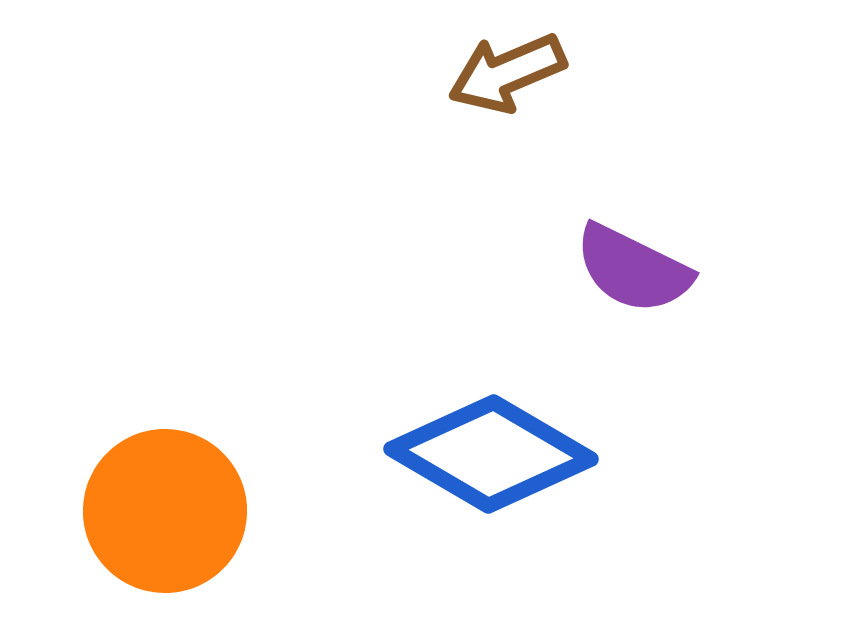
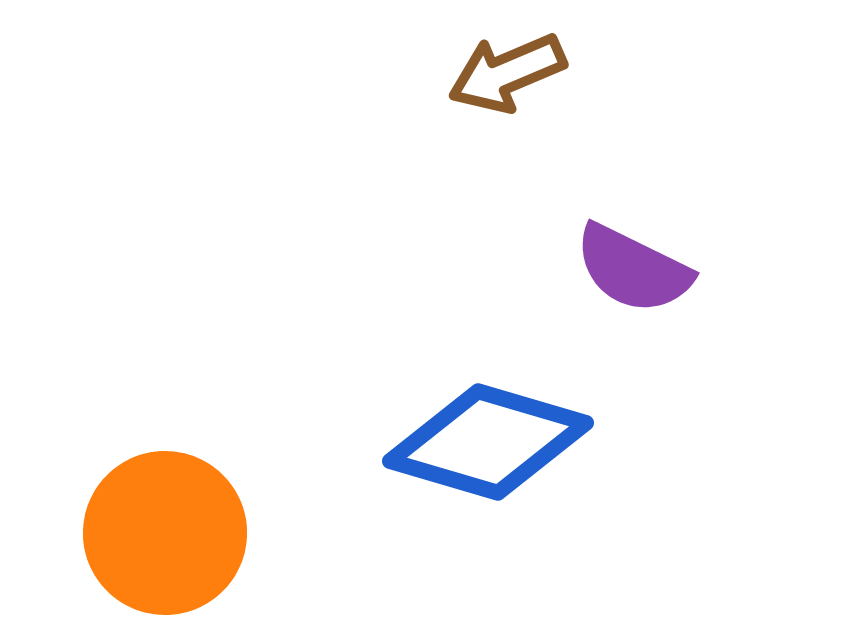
blue diamond: moved 3 px left, 12 px up; rotated 14 degrees counterclockwise
orange circle: moved 22 px down
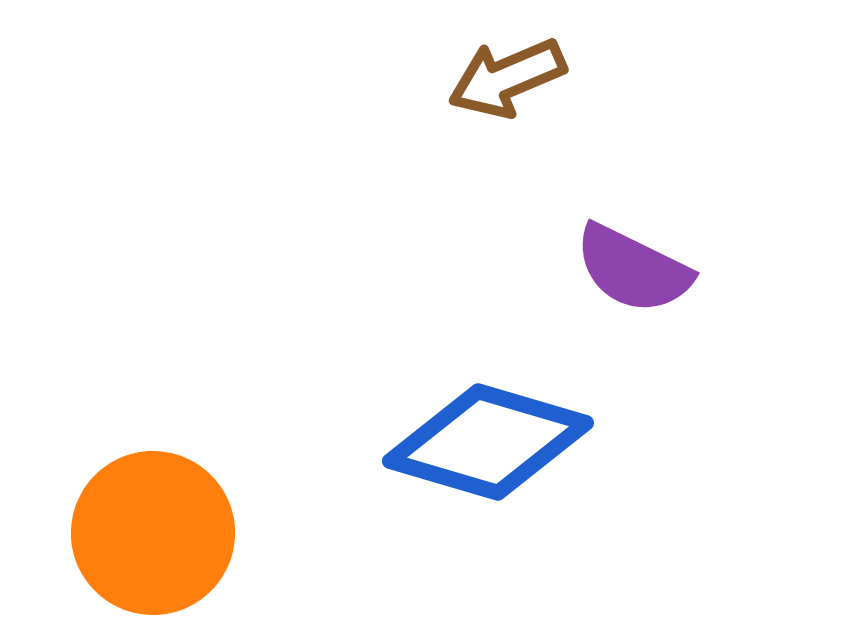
brown arrow: moved 5 px down
orange circle: moved 12 px left
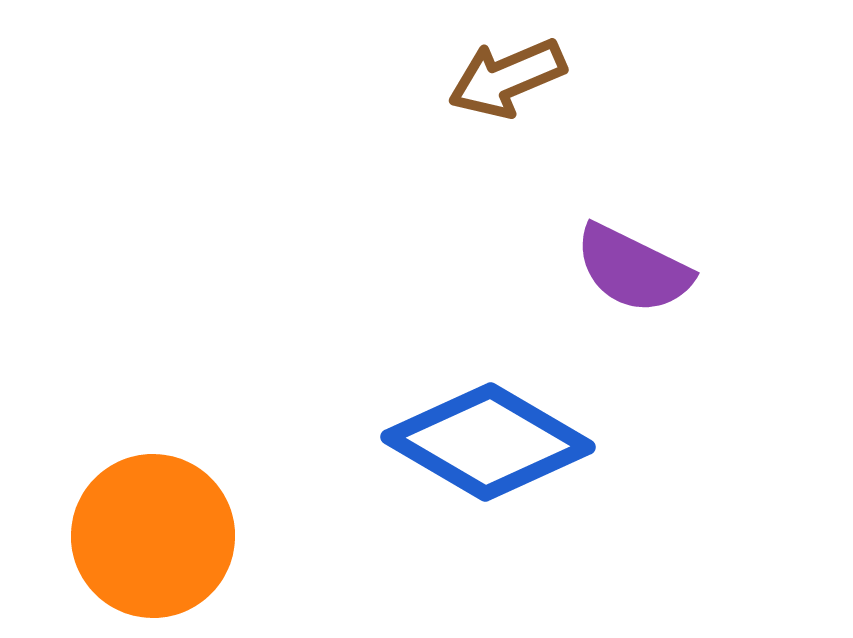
blue diamond: rotated 14 degrees clockwise
orange circle: moved 3 px down
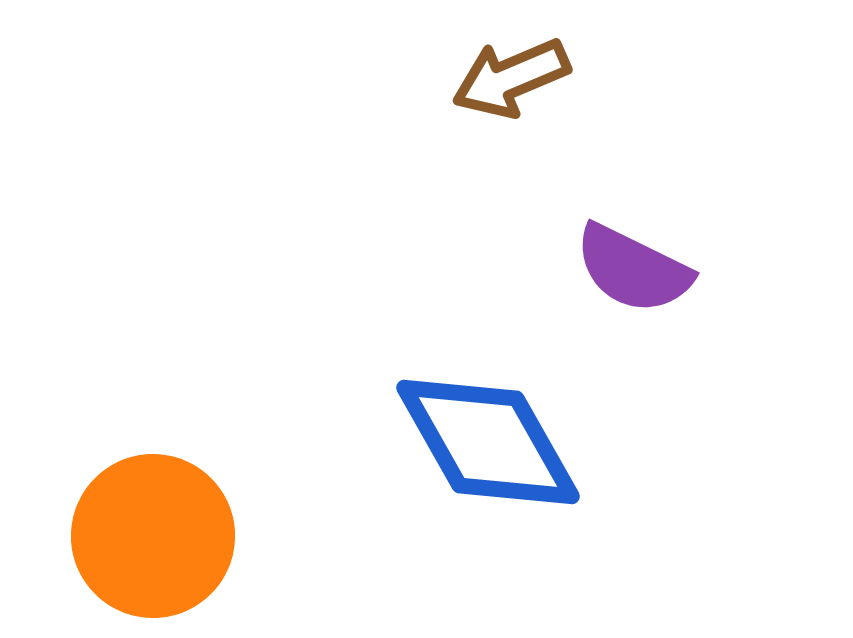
brown arrow: moved 4 px right
blue diamond: rotated 30 degrees clockwise
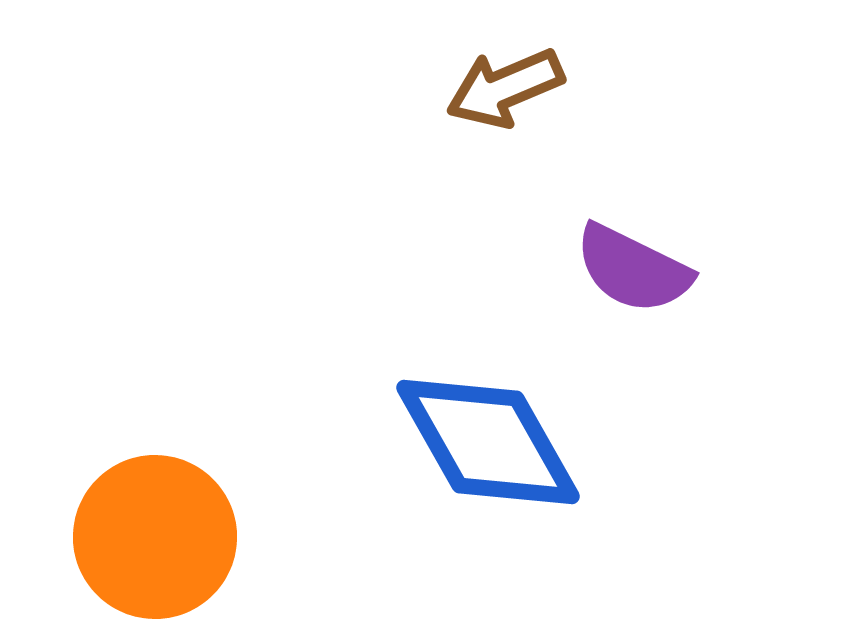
brown arrow: moved 6 px left, 10 px down
orange circle: moved 2 px right, 1 px down
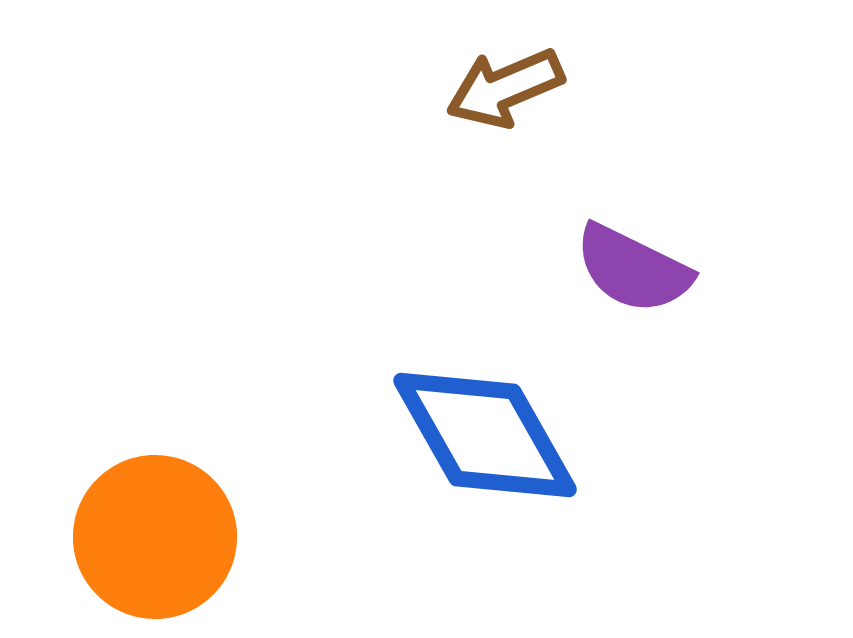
blue diamond: moved 3 px left, 7 px up
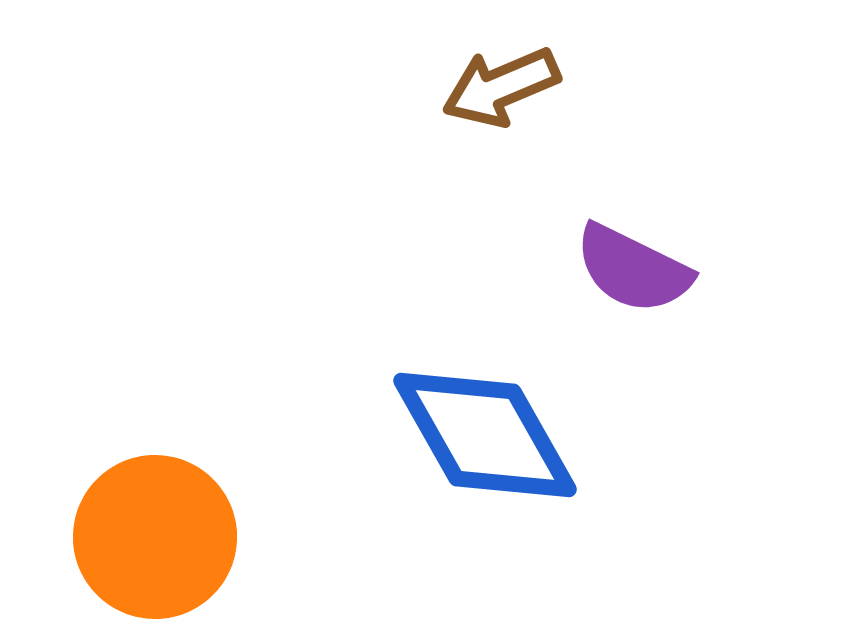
brown arrow: moved 4 px left, 1 px up
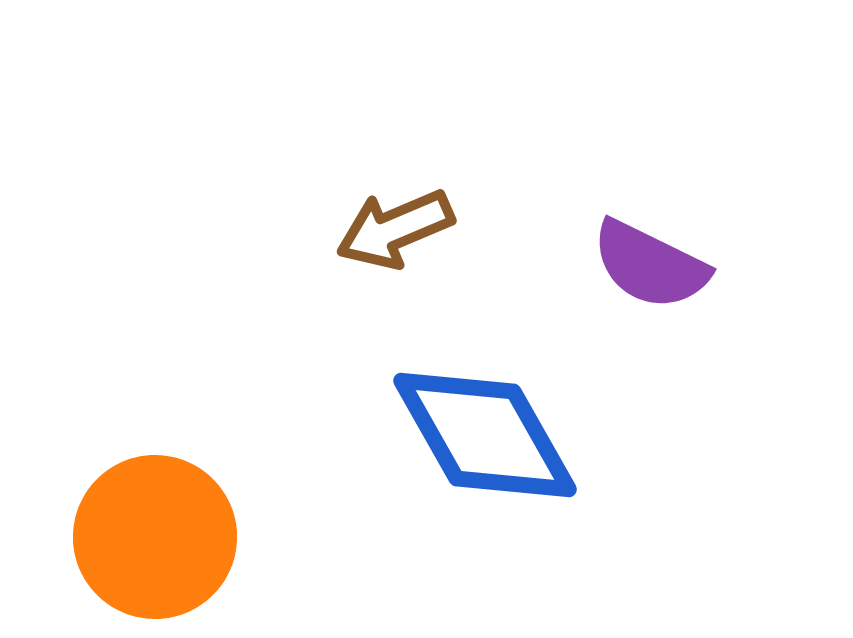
brown arrow: moved 106 px left, 142 px down
purple semicircle: moved 17 px right, 4 px up
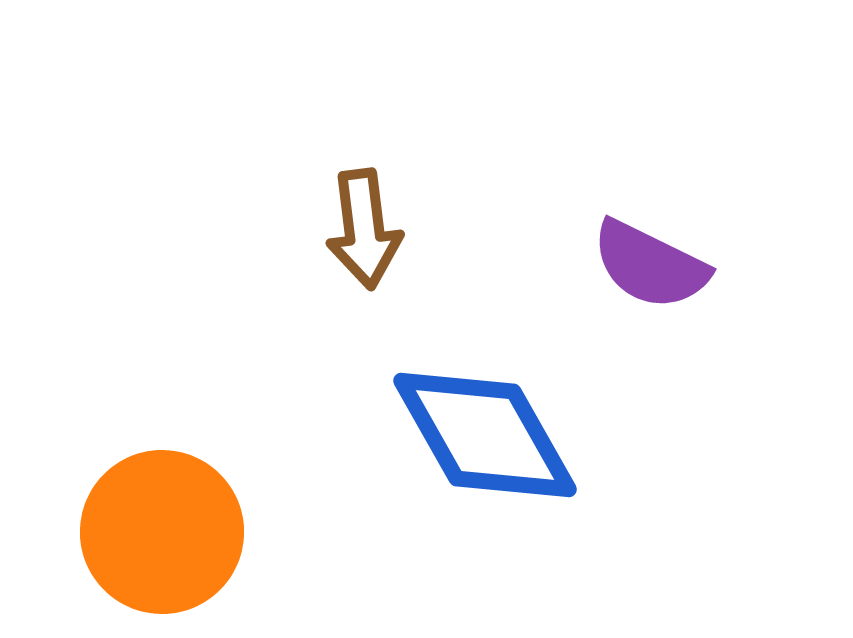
brown arrow: moved 31 px left; rotated 74 degrees counterclockwise
orange circle: moved 7 px right, 5 px up
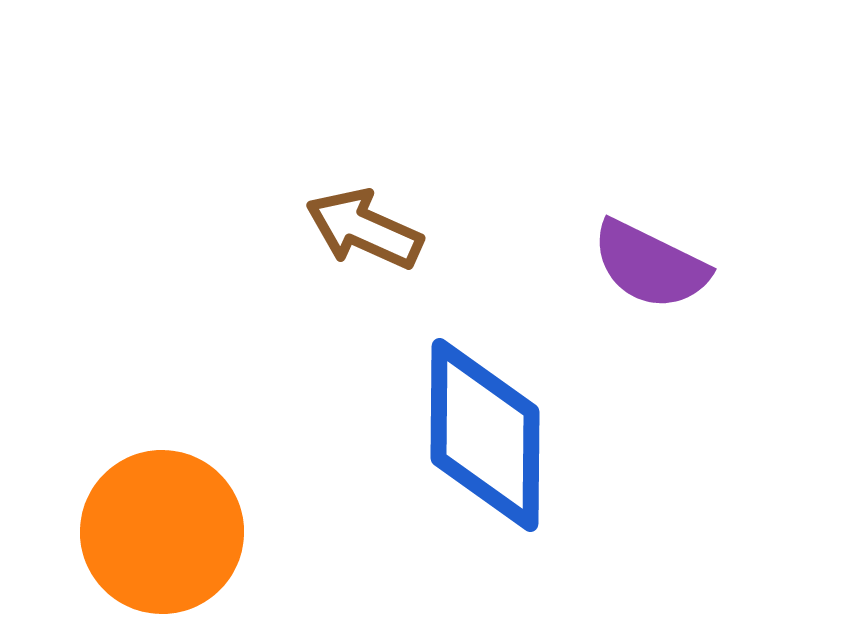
brown arrow: rotated 121 degrees clockwise
blue diamond: rotated 30 degrees clockwise
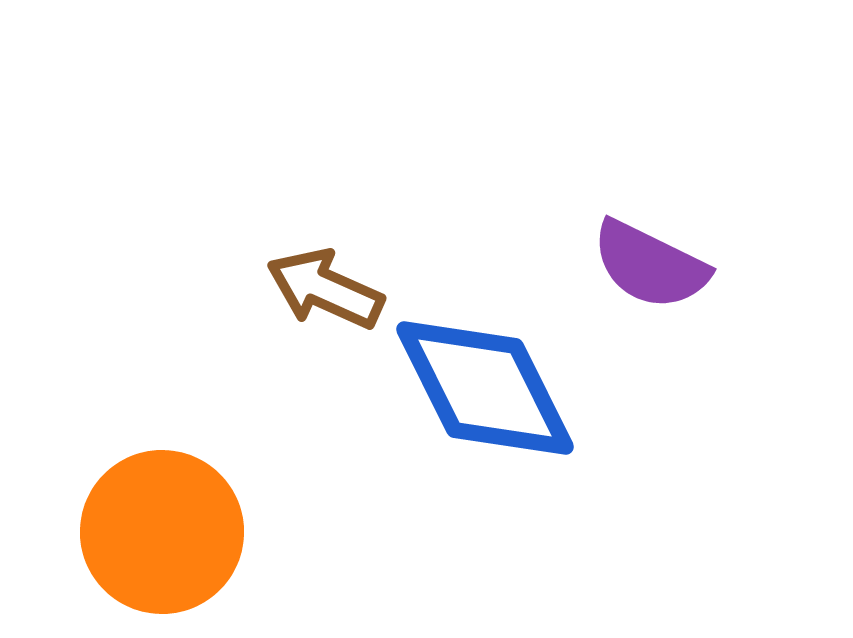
brown arrow: moved 39 px left, 60 px down
blue diamond: moved 47 px up; rotated 27 degrees counterclockwise
